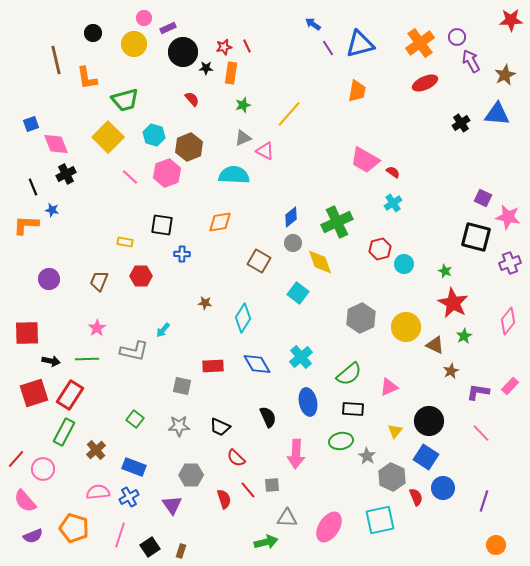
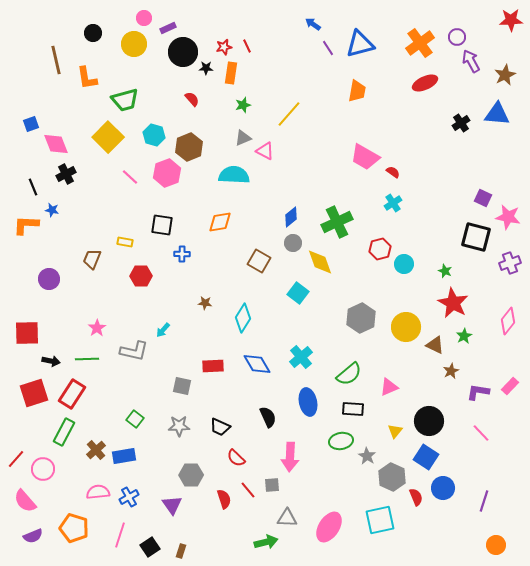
pink trapezoid at (365, 160): moved 3 px up
brown trapezoid at (99, 281): moved 7 px left, 22 px up
red rectangle at (70, 395): moved 2 px right, 1 px up
pink arrow at (296, 454): moved 6 px left, 3 px down
blue rectangle at (134, 467): moved 10 px left, 11 px up; rotated 30 degrees counterclockwise
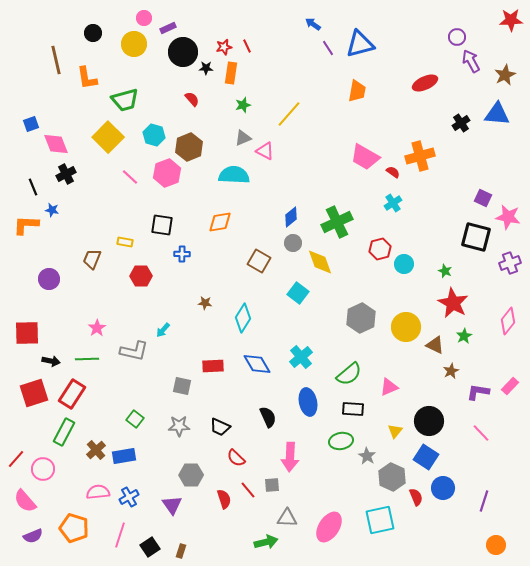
orange cross at (420, 43): moved 113 px down; rotated 20 degrees clockwise
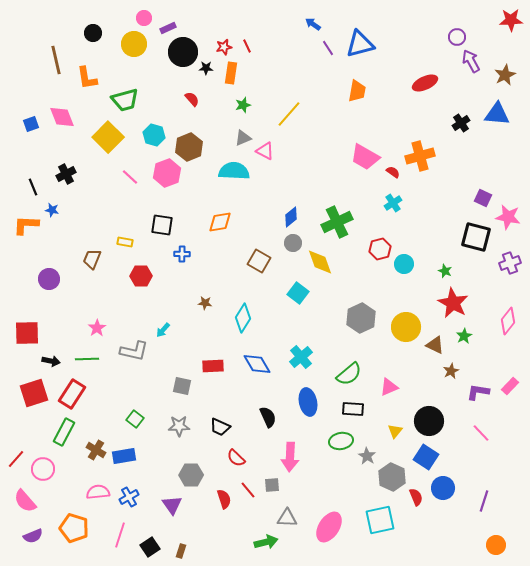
pink diamond at (56, 144): moved 6 px right, 27 px up
cyan semicircle at (234, 175): moved 4 px up
brown cross at (96, 450): rotated 18 degrees counterclockwise
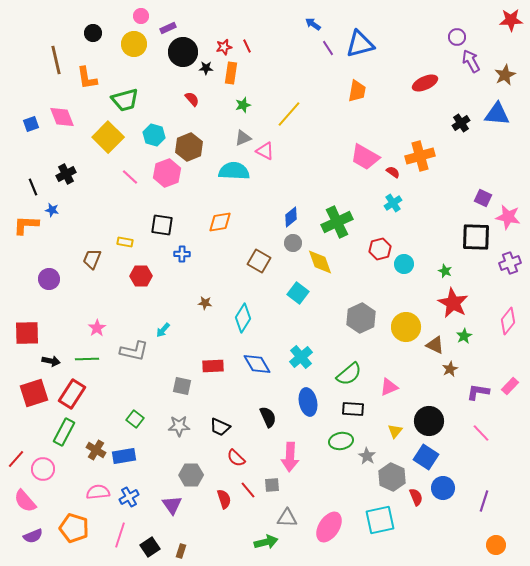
pink circle at (144, 18): moved 3 px left, 2 px up
black square at (476, 237): rotated 12 degrees counterclockwise
brown star at (451, 371): moved 1 px left, 2 px up
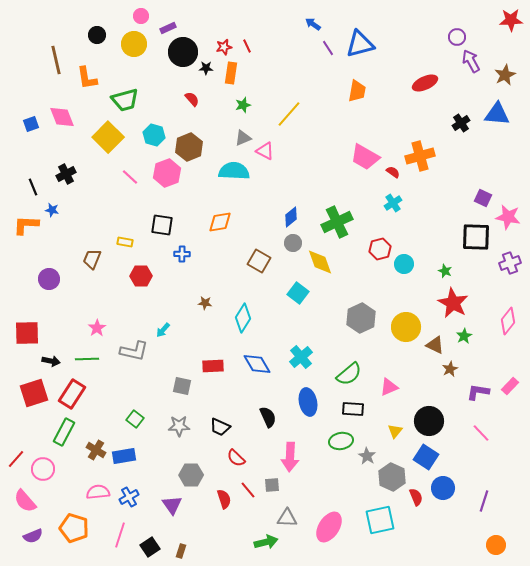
black circle at (93, 33): moved 4 px right, 2 px down
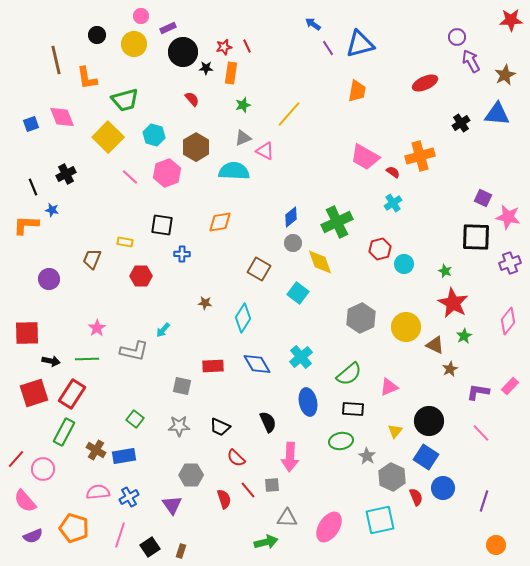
brown hexagon at (189, 147): moved 7 px right; rotated 8 degrees counterclockwise
brown square at (259, 261): moved 8 px down
black semicircle at (268, 417): moved 5 px down
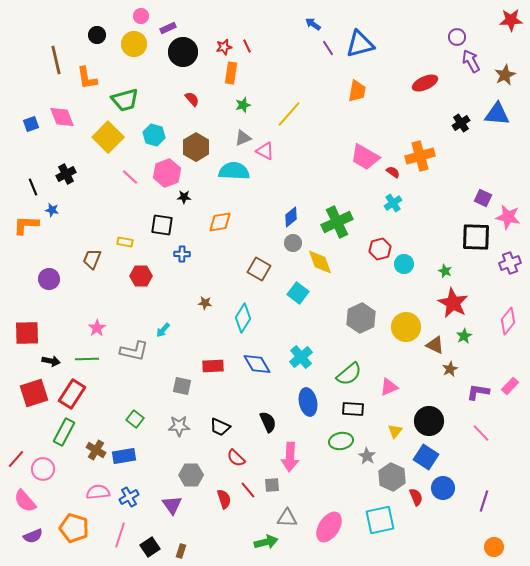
black star at (206, 68): moved 22 px left, 129 px down
orange circle at (496, 545): moved 2 px left, 2 px down
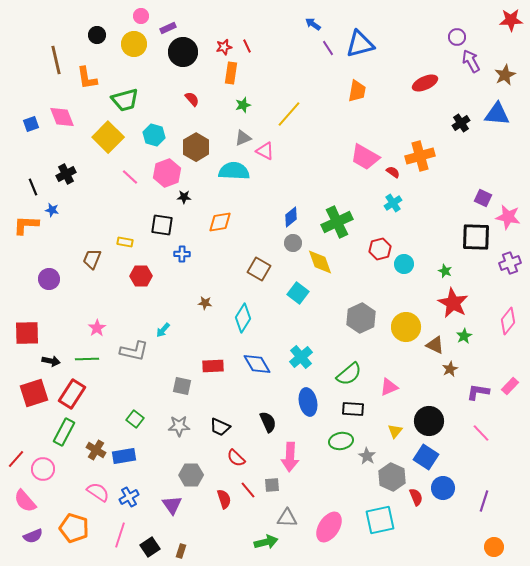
pink semicircle at (98, 492): rotated 40 degrees clockwise
